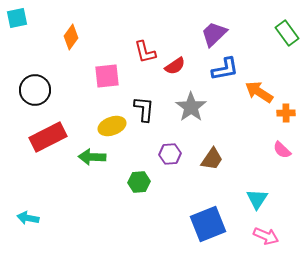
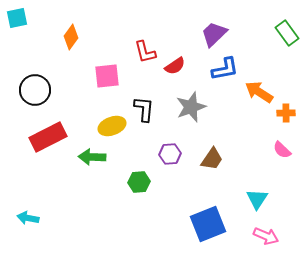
gray star: rotated 16 degrees clockwise
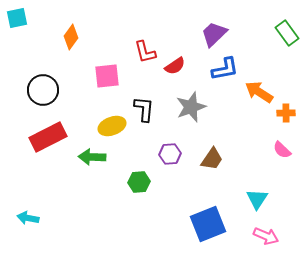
black circle: moved 8 px right
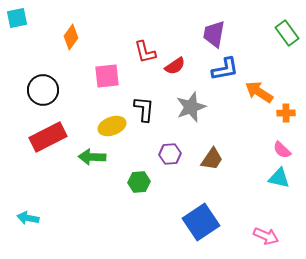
purple trapezoid: rotated 36 degrees counterclockwise
cyan triangle: moved 22 px right, 21 px up; rotated 50 degrees counterclockwise
blue square: moved 7 px left, 2 px up; rotated 12 degrees counterclockwise
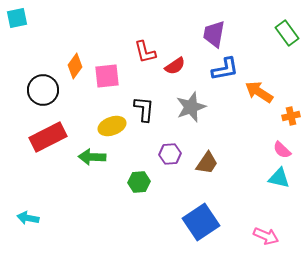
orange diamond: moved 4 px right, 29 px down
orange cross: moved 5 px right, 3 px down; rotated 12 degrees counterclockwise
brown trapezoid: moved 5 px left, 4 px down
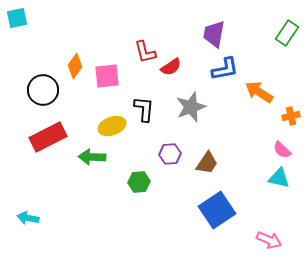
green rectangle: rotated 70 degrees clockwise
red semicircle: moved 4 px left, 1 px down
blue square: moved 16 px right, 12 px up
pink arrow: moved 3 px right, 4 px down
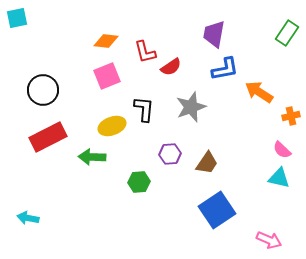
orange diamond: moved 31 px right, 25 px up; rotated 60 degrees clockwise
pink square: rotated 16 degrees counterclockwise
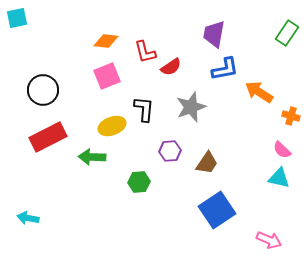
orange cross: rotated 30 degrees clockwise
purple hexagon: moved 3 px up
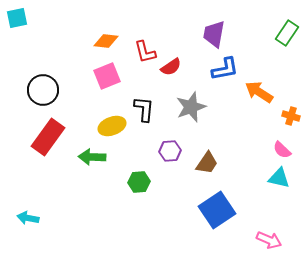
red rectangle: rotated 27 degrees counterclockwise
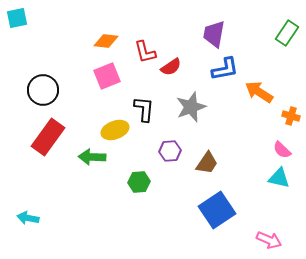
yellow ellipse: moved 3 px right, 4 px down
